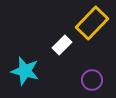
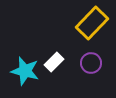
white rectangle: moved 8 px left, 17 px down
purple circle: moved 1 px left, 17 px up
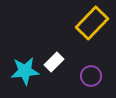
purple circle: moved 13 px down
cyan star: rotated 20 degrees counterclockwise
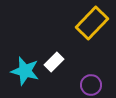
cyan star: rotated 20 degrees clockwise
purple circle: moved 9 px down
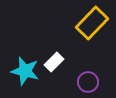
purple circle: moved 3 px left, 3 px up
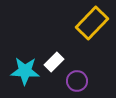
cyan star: rotated 12 degrees counterclockwise
purple circle: moved 11 px left, 1 px up
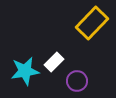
cyan star: rotated 12 degrees counterclockwise
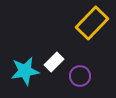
purple circle: moved 3 px right, 5 px up
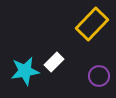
yellow rectangle: moved 1 px down
purple circle: moved 19 px right
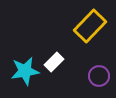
yellow rectangle: moved 2 px left, 2 px down
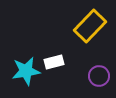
white rectangle: rotated 30 degrees clockwise
cyan star: moved 1 px right
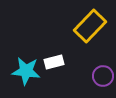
cyan star: rotated 16 degrees clockwise
purple circle: moved 4 px right
